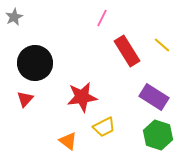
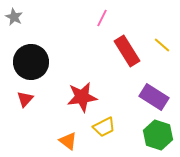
gray star: rotated 18 degrees counterclockwise
black circle: moved 4 px left, 1 px up
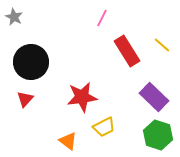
purple rectangle: rotated 12 degrees clockwise
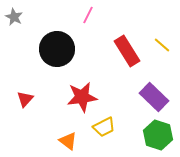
pink line: moved 14 px left, 3 px up
black circle: moved 26 px right, 13 px up
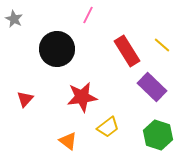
gray star: moved 2 px down
purple rectangle: moved 2 px left, 10 px up
yellow trapezoid: moved 4 px right; rotated 10 degrees counterclockwise
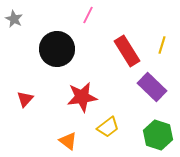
yellow line: rotated 66 degrees clockwise
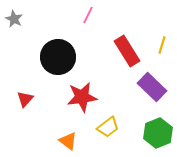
black circle: moved 1 px right, 8 px down
green hexagon: moved 2 px up; rotated 20 degrees clockwise
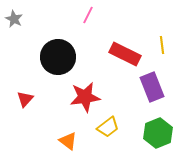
yellow line: rotated 24 degrees counterclockwise
red rectangle: moved 2 px left, 3 px down; rotated 32 degrees counterclockwise
purple rectangle: rotated 24 degrees clockwise
red star: moved 3 px right
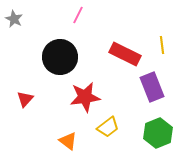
pink line: moved 10 px left
black circle: moved 2 px right
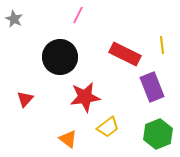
green hexagon: moved 1 px down
orange triangle: moved 2 px up
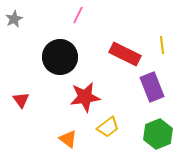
gray star: rotated 18 degrees clockwise
red triangle: moved 4 px left, 1 px down; rotated 18 degrees counterclockwise
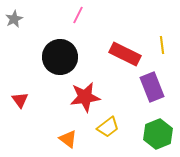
red triangle: moved 1 px left
